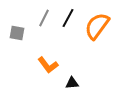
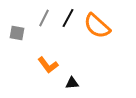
orange semicircle: rotated 84 degrees counterclockwise
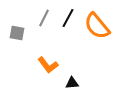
orange semicircle: rotated 8 degrees clockwise
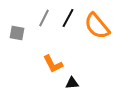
orange L-shape: moved 5 px right, 1 px up; rotated 10 degrees clockwise
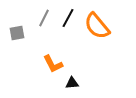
gray square: rotated 21 degrees counterclockwise
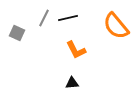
black line: rotated 48 degrees clockwise
orange semicircle: moved 19 px right
gray square: rotated 35 degrees clockwise
orange L-shape: moved 23 px right, 14 px up
